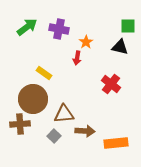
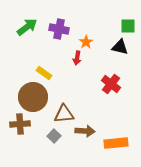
brown circle: moved 2 px up
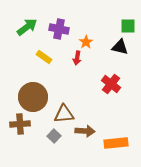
yellow rectangle: moved 16 px up
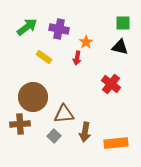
green square: moved 5 px left, 3 px up
brown arrow: moved 1 px down; rotated 96 degrees clockwise
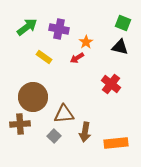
green square: rotated 21 degrees clockwise
red arrow: rotated 48 degrees clockwise
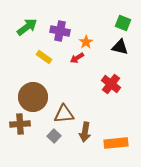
purple cross: moved 1 px right, 2 px down
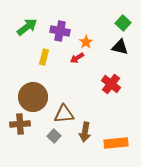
green square: rotated 21 degrees clockwise
yellow rectangle: rotated 70 degrees clockwise
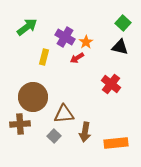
purple cross: moved 5 px right, 6 px down; rotated 18 degrees clockwise
